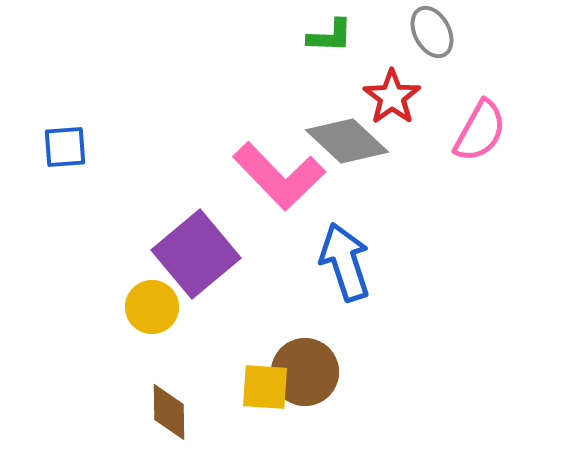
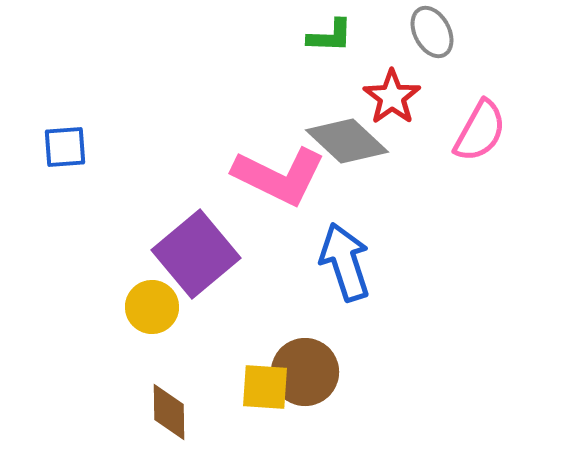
pink L-shape: rotated 20 degrees counterclockwise
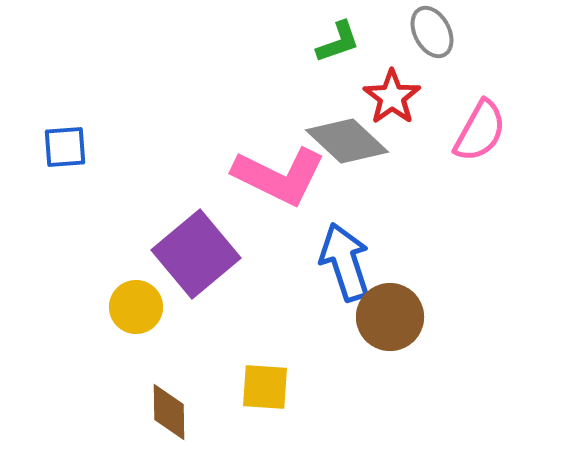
green L-shape: moved 8 px right, 6 px down; rotated 21 degrees counterclockwise
yellow circle: moved 16 px left
brown circle: moved 85 px right, 55 px up
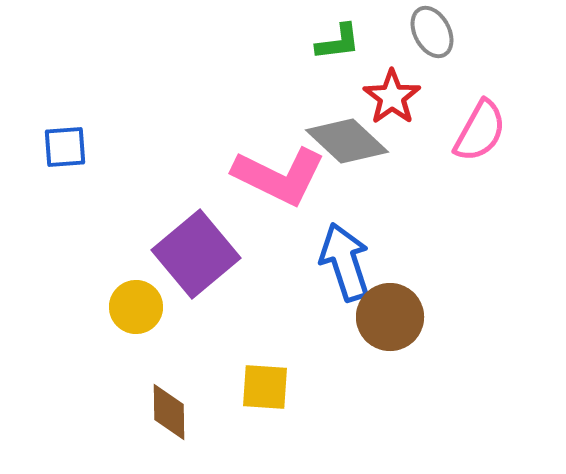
green L-shape: rotated 12 degrees clockwise
